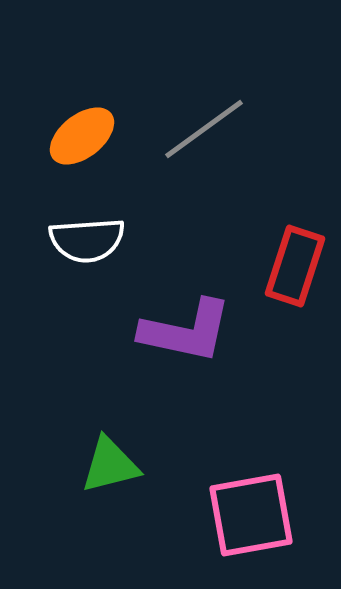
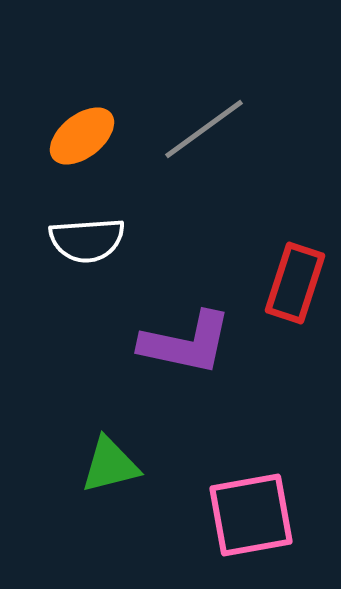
red rectangle: moved 17 px down
purple L-shape: moved 12 px down
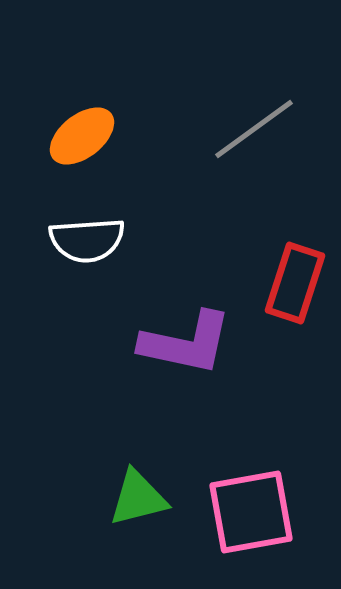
gray line: moved 50 px right
green triangle: moved 28 px right, 33 px down
pink square: moved 3 px up
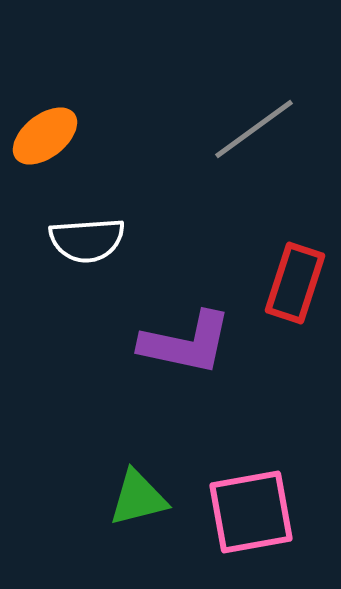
orange ellipse: moved 37 px left
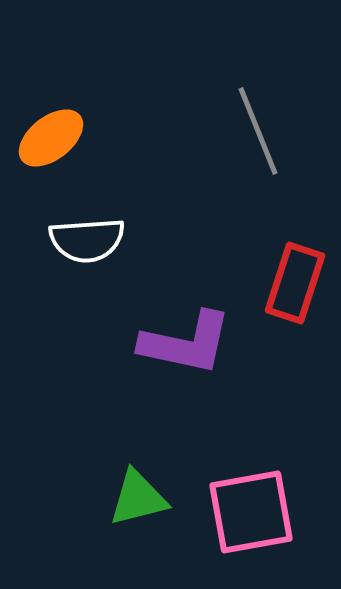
gray line: moved 4 px right, 2 px down; rotated 76 degrees counterclockwise
orange ellipse: moved 6 px right, 2 px down
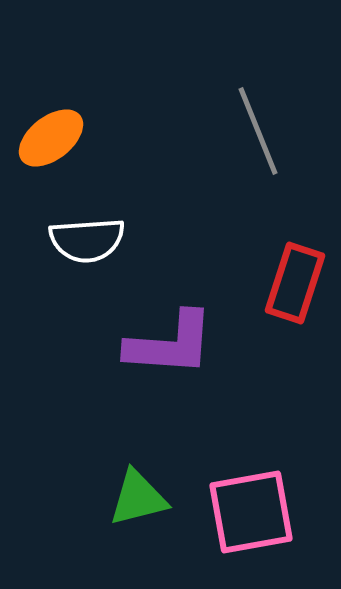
purple L-shape: moved 16 px left, 1 px down; rotated 8 degrees counterclockwise
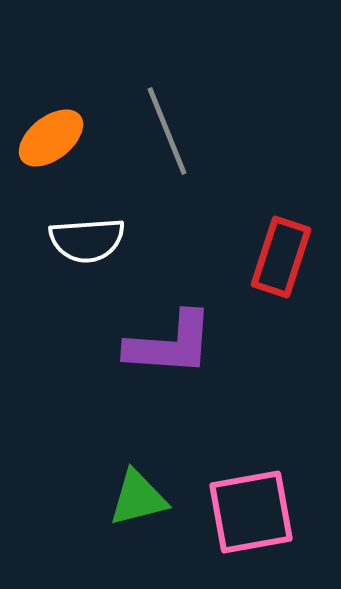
gray line: moved 91 px left
red rectangle: moved 14 px left, 26 px up
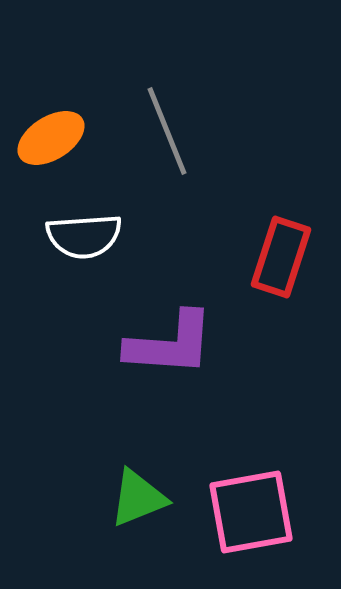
orange ellipse: rotated 6 degrees clockwise
white semicircle: moved 3 px left, 4 px up
green triangle: rotated 8 degrees counterclockwise
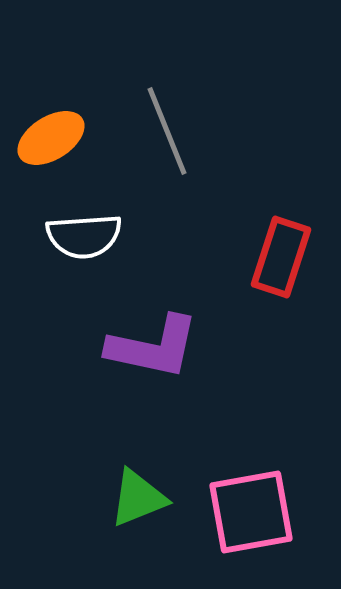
purple L-shape: moved 17 px left, 3 px down; rotated 8 degrees clockwise
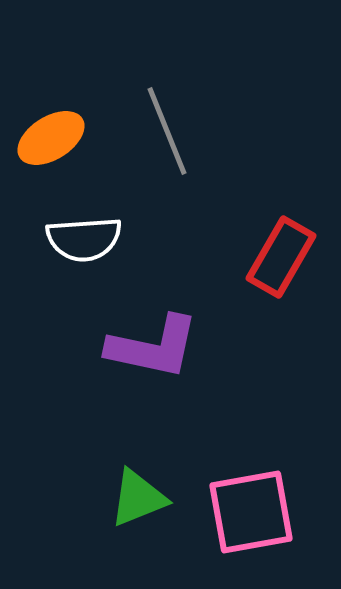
white semicircle: moved 3 px down
red rectangle: rotated 12 degrees clockwise
